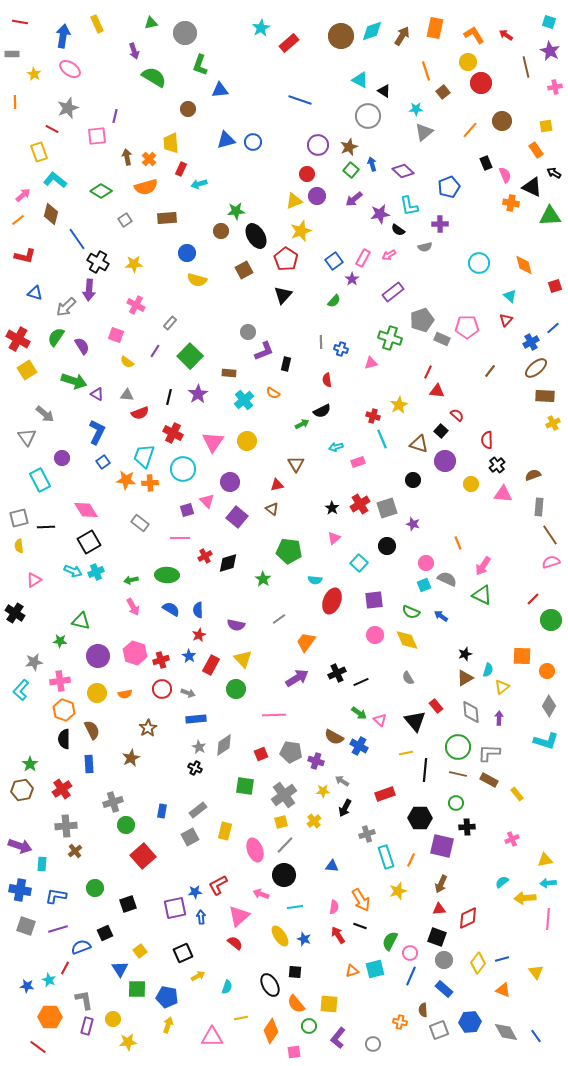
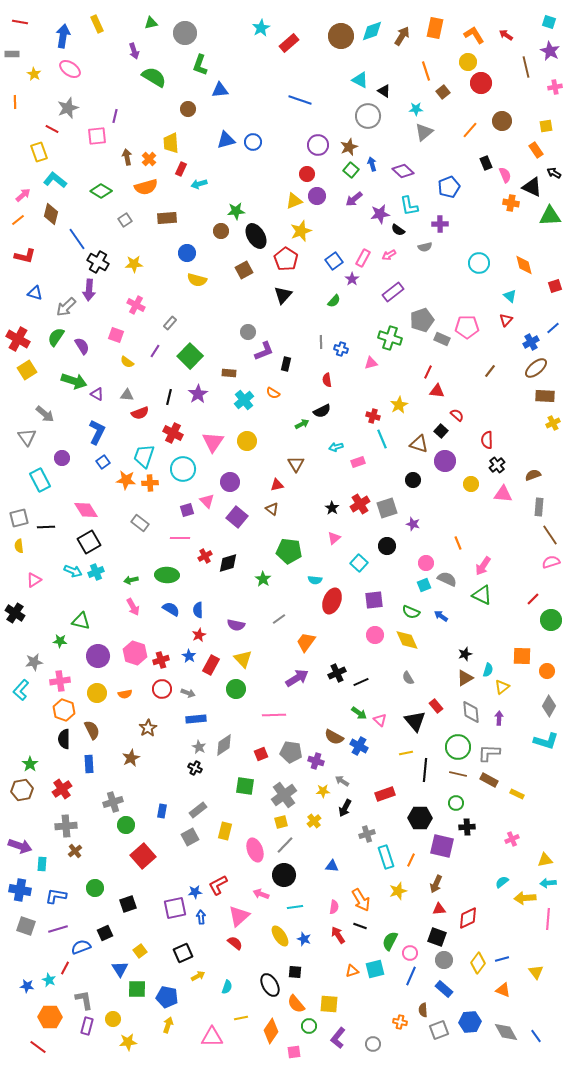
yellow rectangle at (517, 794): rotated 24 degrees counterclockwise
brown arrow at (441, 884): moved 5 px left
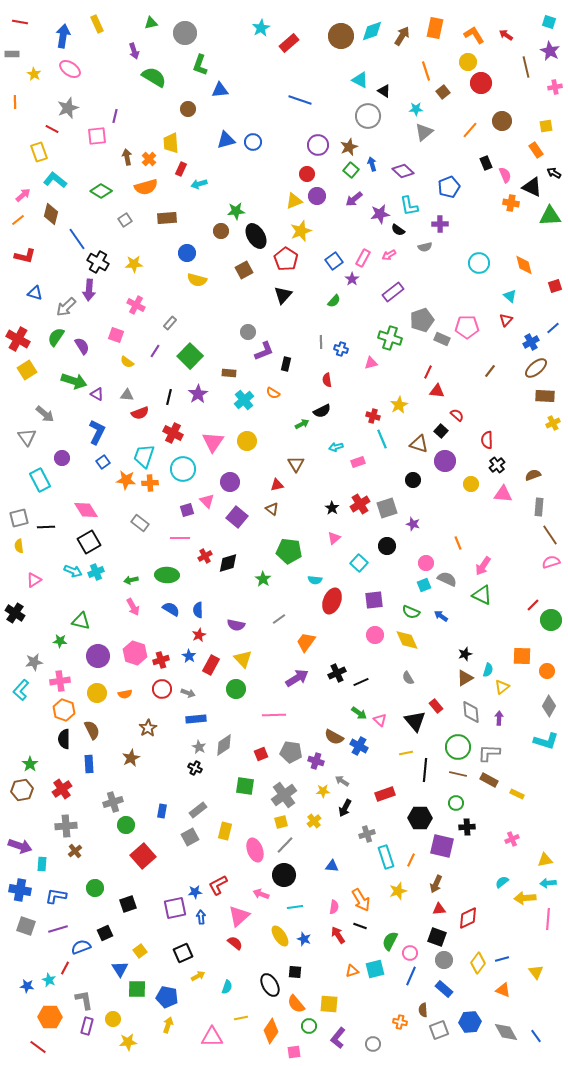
red line at (533, 599): moved 6 px down
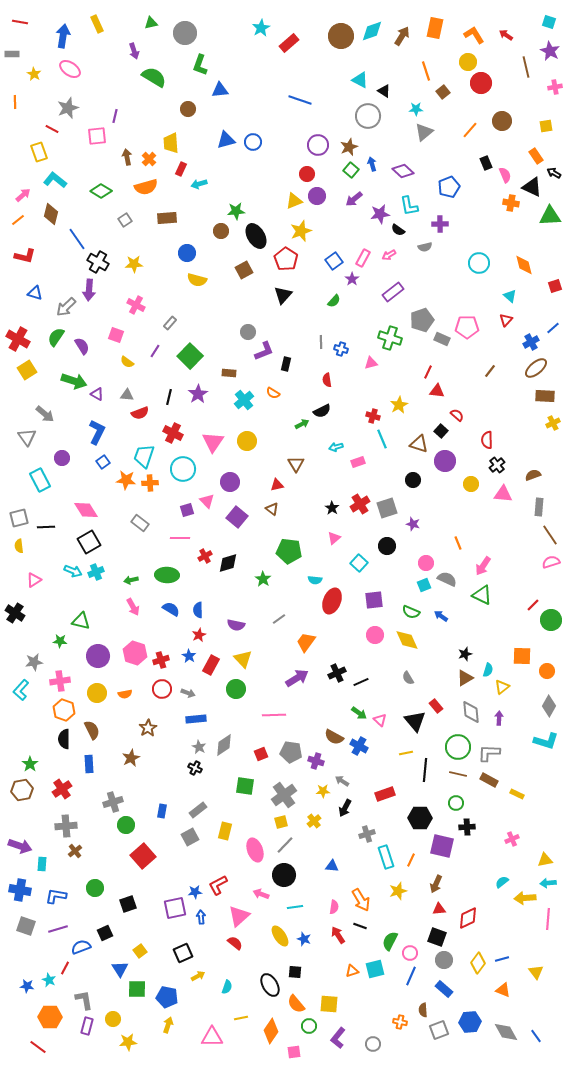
orange rectangle at (536, 150): moved 6 px down
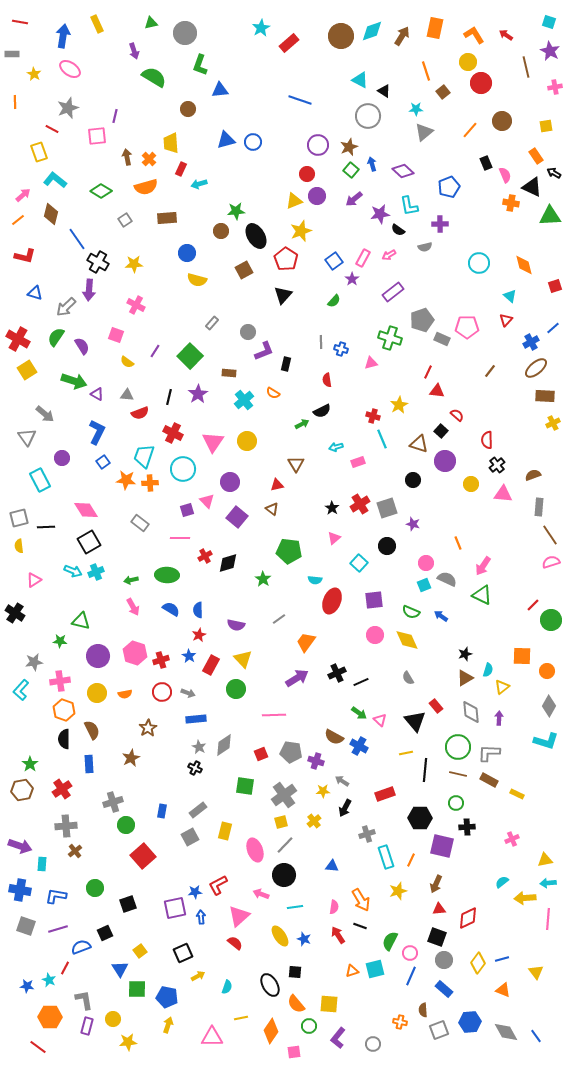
gray rectangle at (170, 323): moved 42 px right
red circle at (162, 689): moved 3 px down
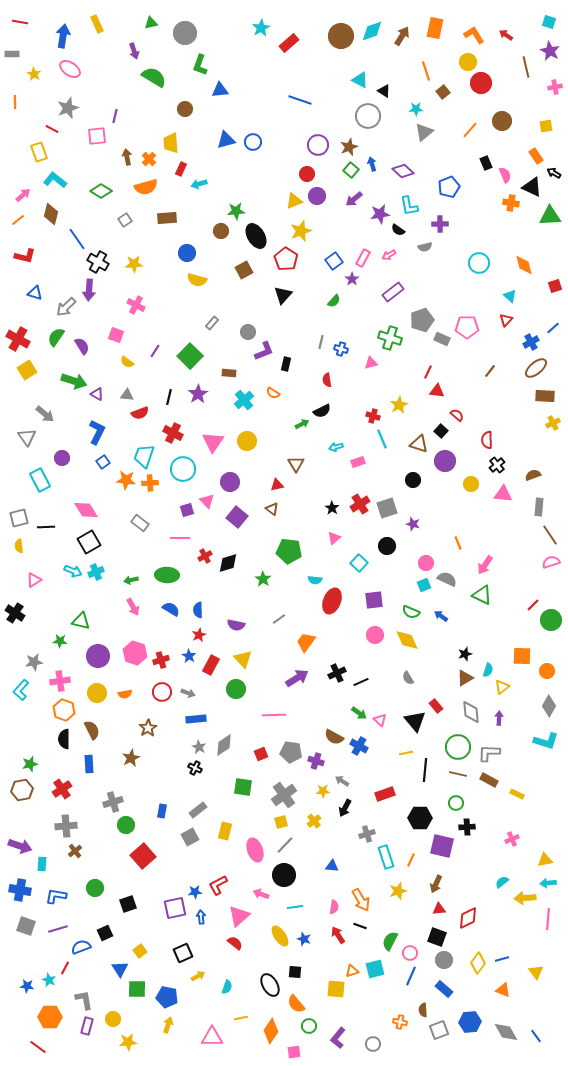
brown circle at (188, 109): moved 3 px left
gray line at (321, 342): rotated 16 degrees clockwise
pink arrow at (483, 566): moved 2 px right, 1 px up
green star at (30, 764): rotated 21 degrees clockwise
green square at (245, 786): moved 2 px left, 1 px down
yellow square at (329, 1004): moved 7 px right, 15 px up
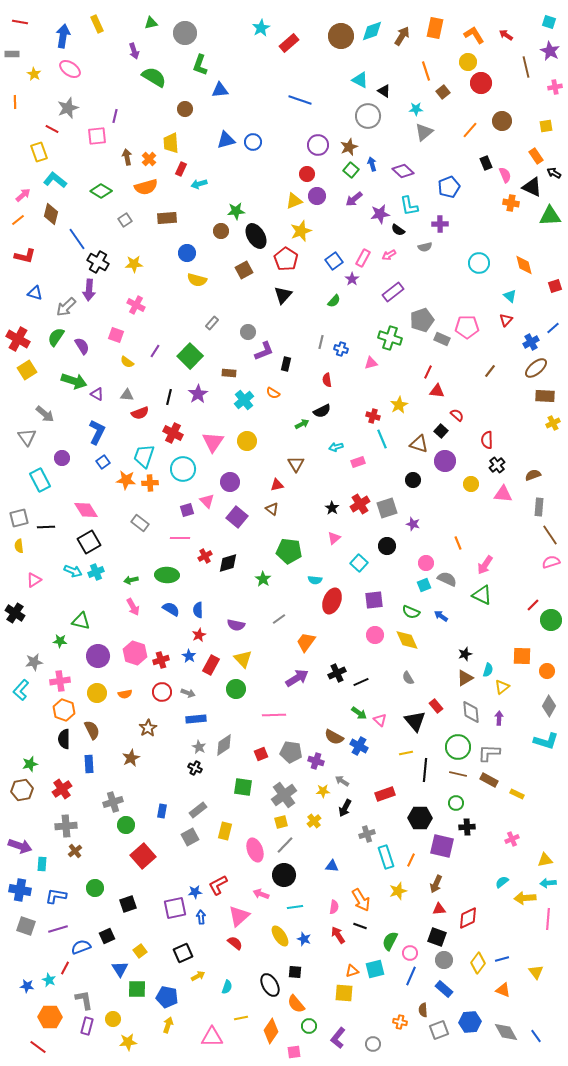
black square at (105, 933): moved 2 px right, 3 px down
yellow square at (336, 989): moved 8 px right, 4 px down
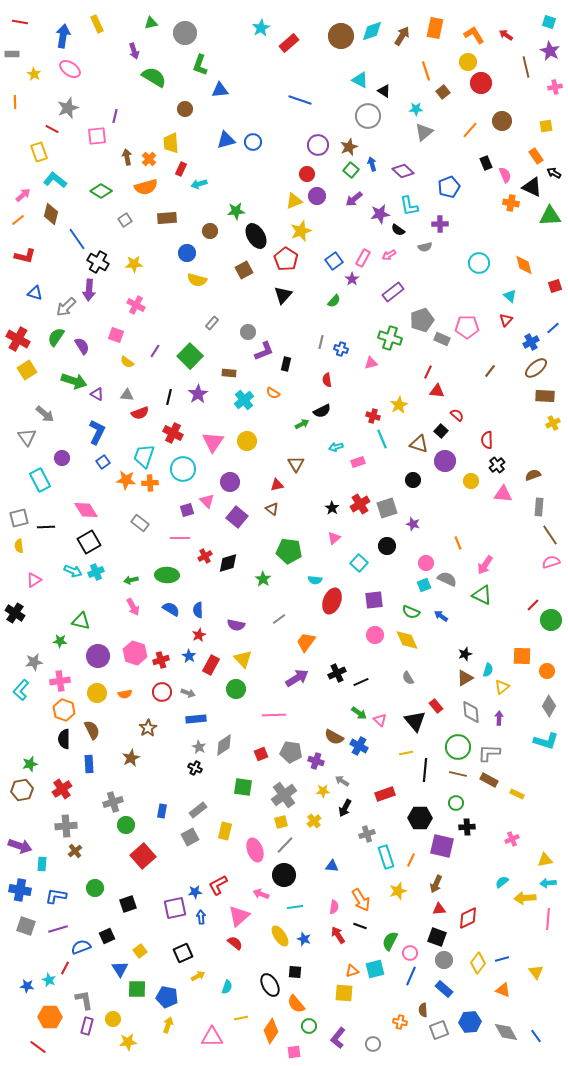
brown circle at (221, 231): moved 11 px left
yellow circle at (471, 484): moved 3 px up
